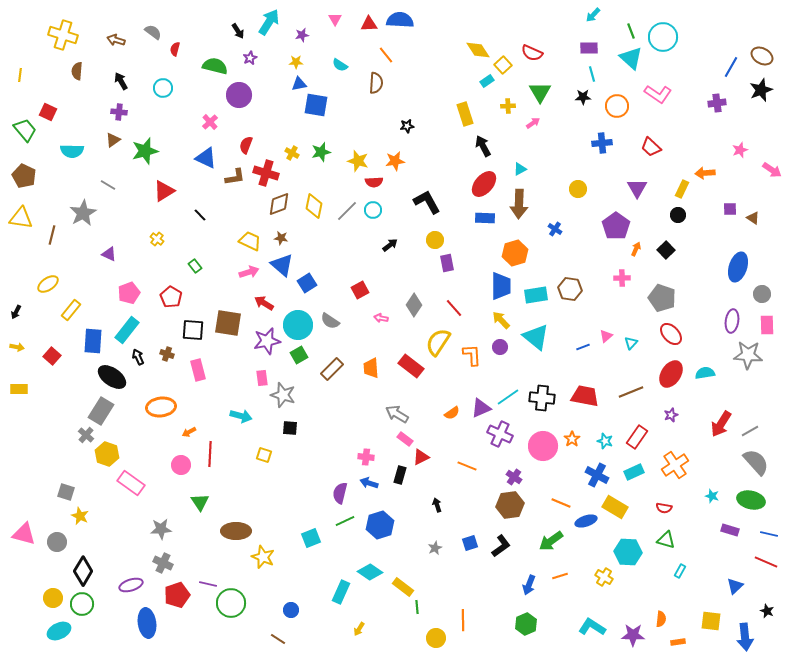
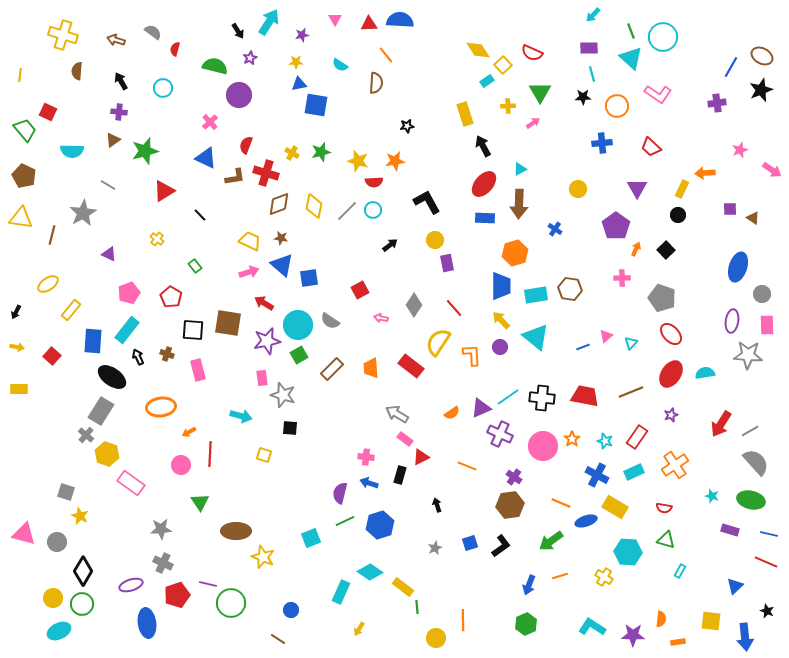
blue square at (307, 283): moved 2 px right, 5 px up; rotated 24 degrees clockwise
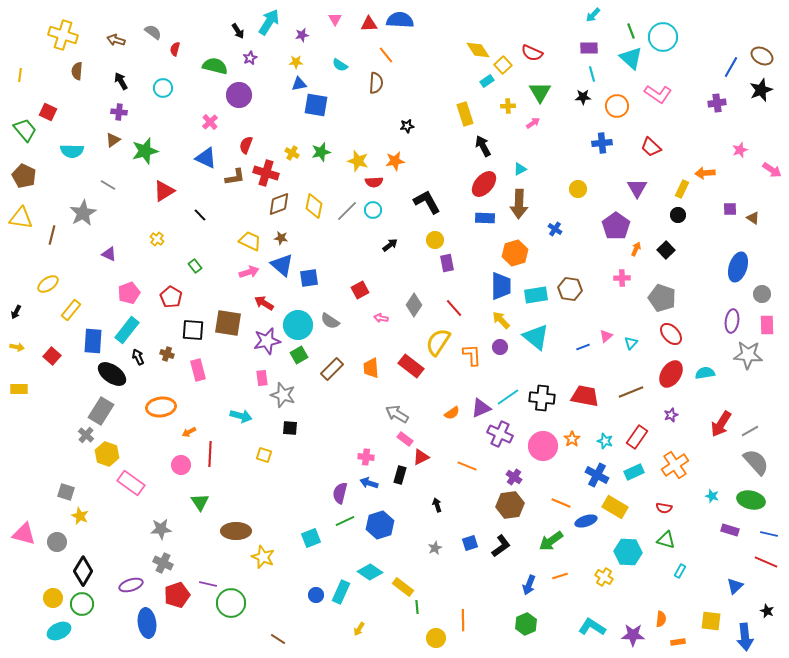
black ellipse at (112, 377): moved 3 px up
blue circle at (291, 610): moved 25 px right, 15 px up
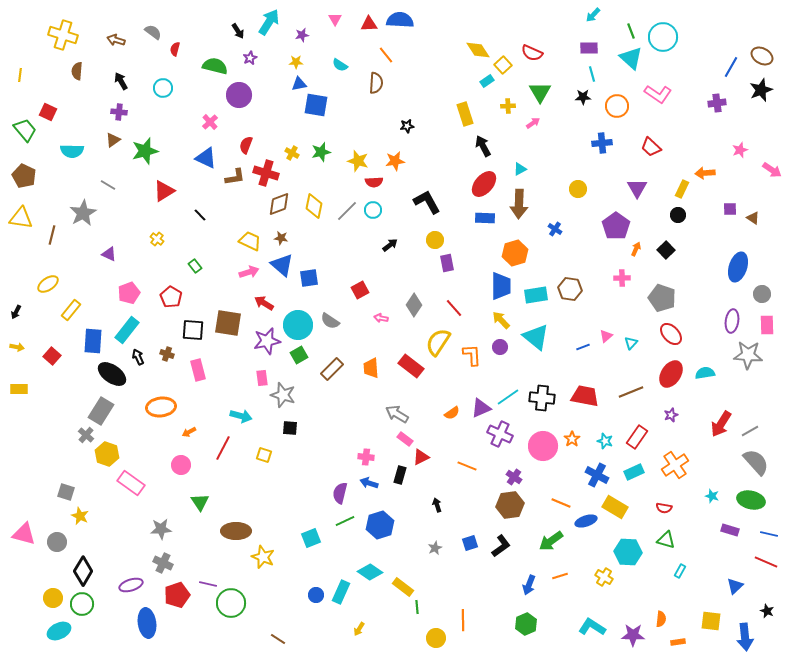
red line at (210, 454): moved 13 px right, 6 px up; rotated 25 degrees clockwise
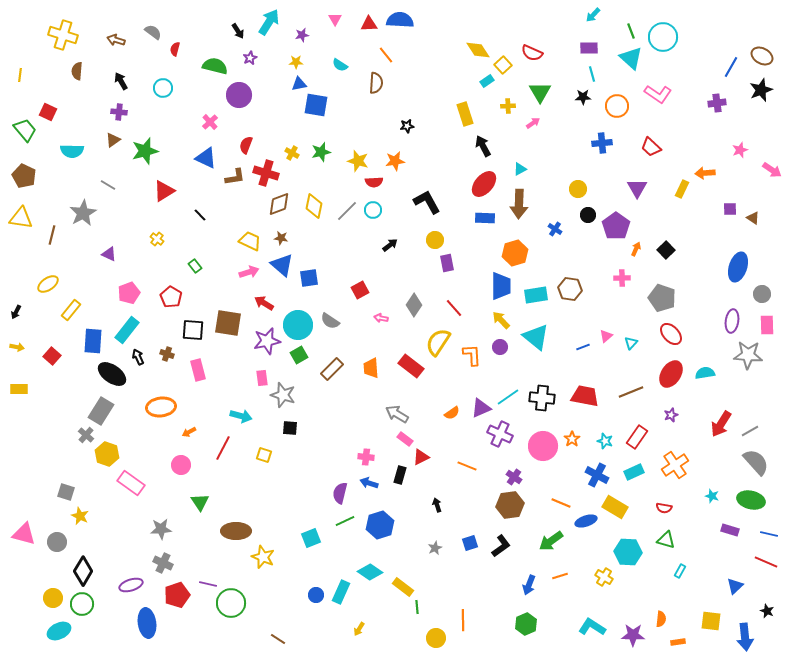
black circle at (678, 215): moved 90 px left
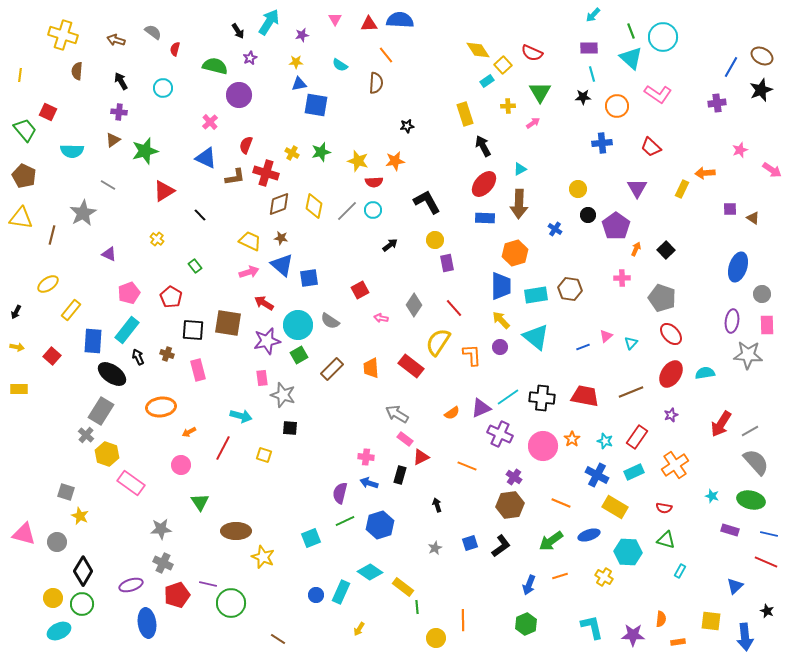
blue ellipse at (586, 521): moved 3 px right, 14 px down
cyan L-shape at (592, 627): rotated 44 degrees clockwise
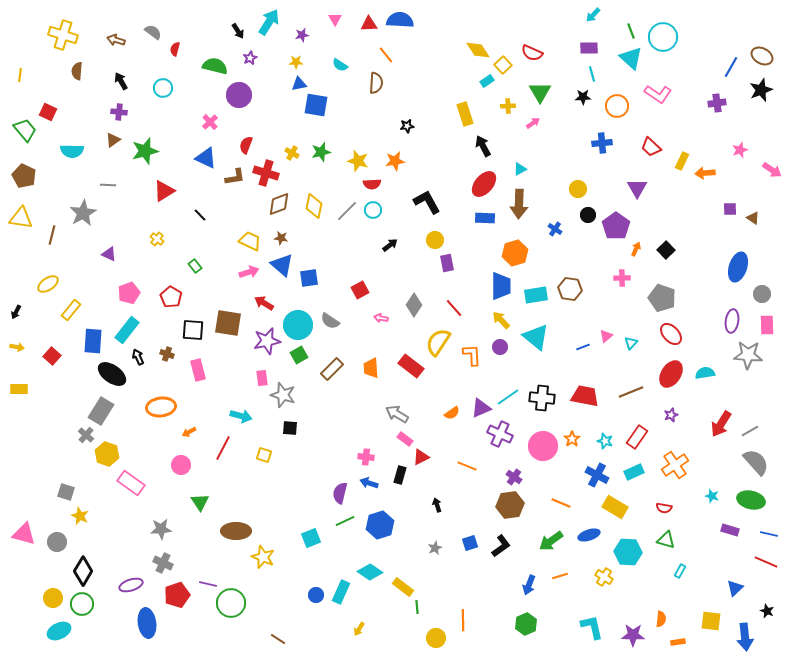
red semicircle at (374, 182): moved 2 px left, 2 px down
gray line at (108, 185): rotated 28 degrees counterclockwise
yellow rectangle at (682, 189): moved 28 px up
blue triangle at (735, 586): moved 2 px down
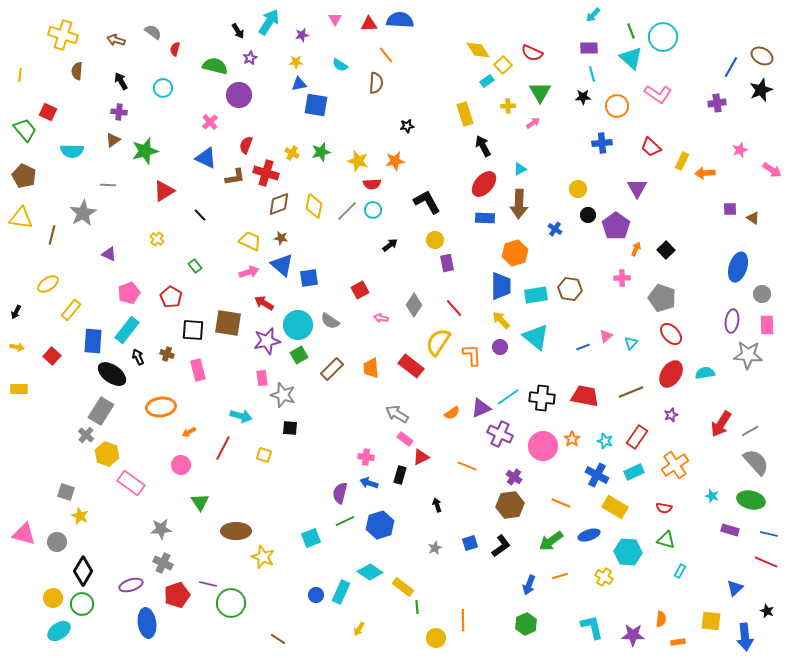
cyan ellipse at (59, 631): rotated 10 degrees counterclockwise
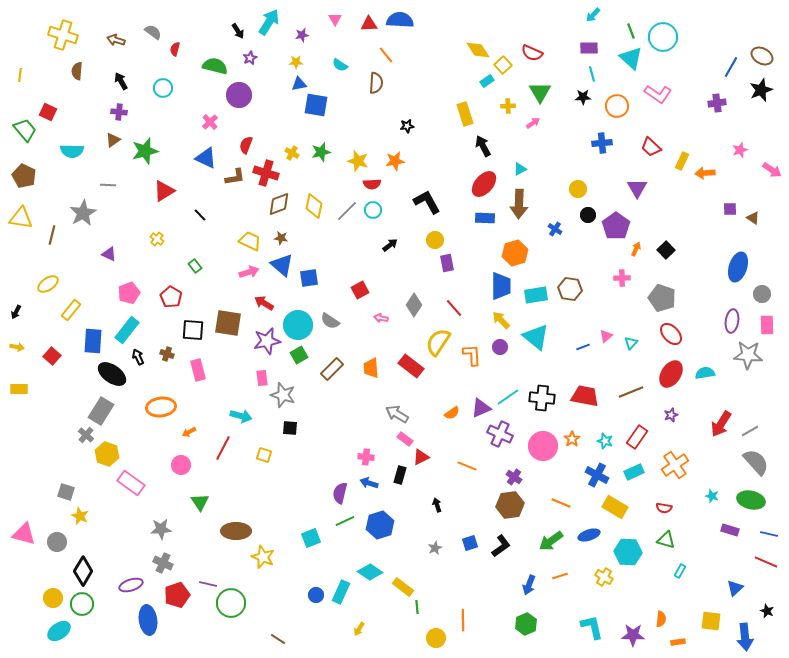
blue ellipse at (147, 623): moved 1 px right, 3 px up
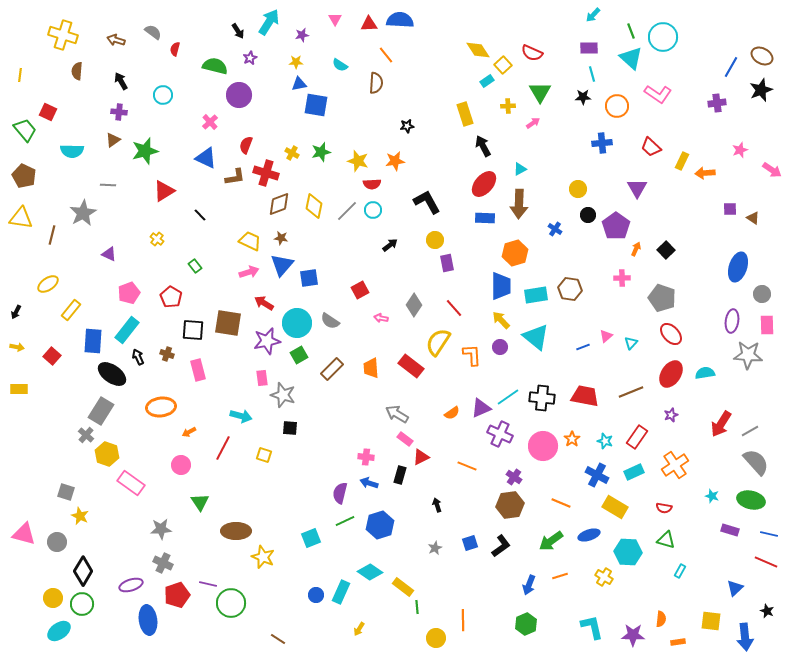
cyan circle at (163, 88): moved 7 px down
blue triangle at (282, 265): rotated 30 degrees clockwise
cyan circle at (298, 325): moved 1 px left, 2 px up
